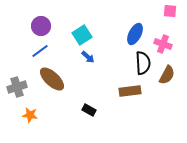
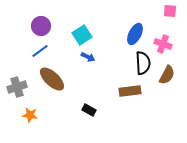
blue arrow: rotated 16 degrees counterclockwise
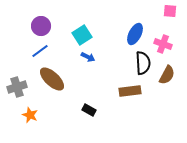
orange star: rotated 14 degrees clockwise
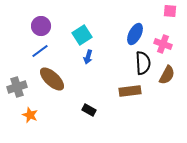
blue arrow: rotated 80 degrees clockwise
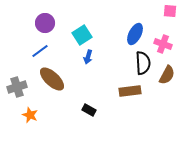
purple circle: moved 4 px right, 3 px up
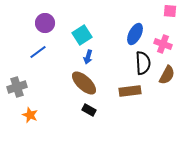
blue line: moved 2 px left, 1 px down
brown ellipse: moved 32 px right, 4 px down
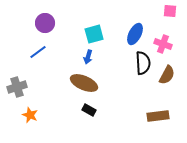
cyan square: moved 12 px right, 1 px up; rotated 18 degrees clockwise
brown ellipse: rotated 20 degrees counterclockwise
brown rectangle: moved 28 px right, 25 px down
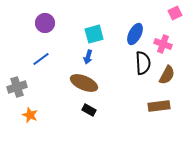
pink square: moved 5 px right, 2 px down; rotated 32 degrees counterclockwise
blue line: moved 3 px right, 7 px down
brown rectangle: moved 1 px right, 10 px up
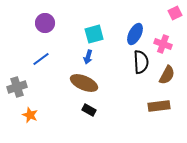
black semicircle: moved 2 px left, 1 px up
